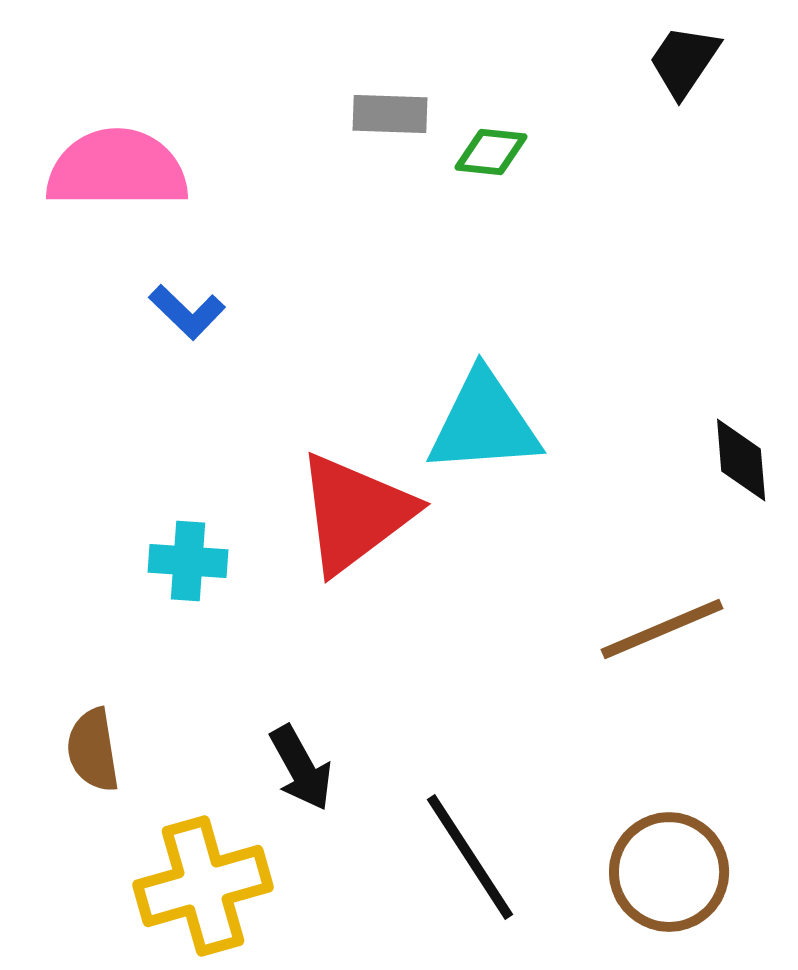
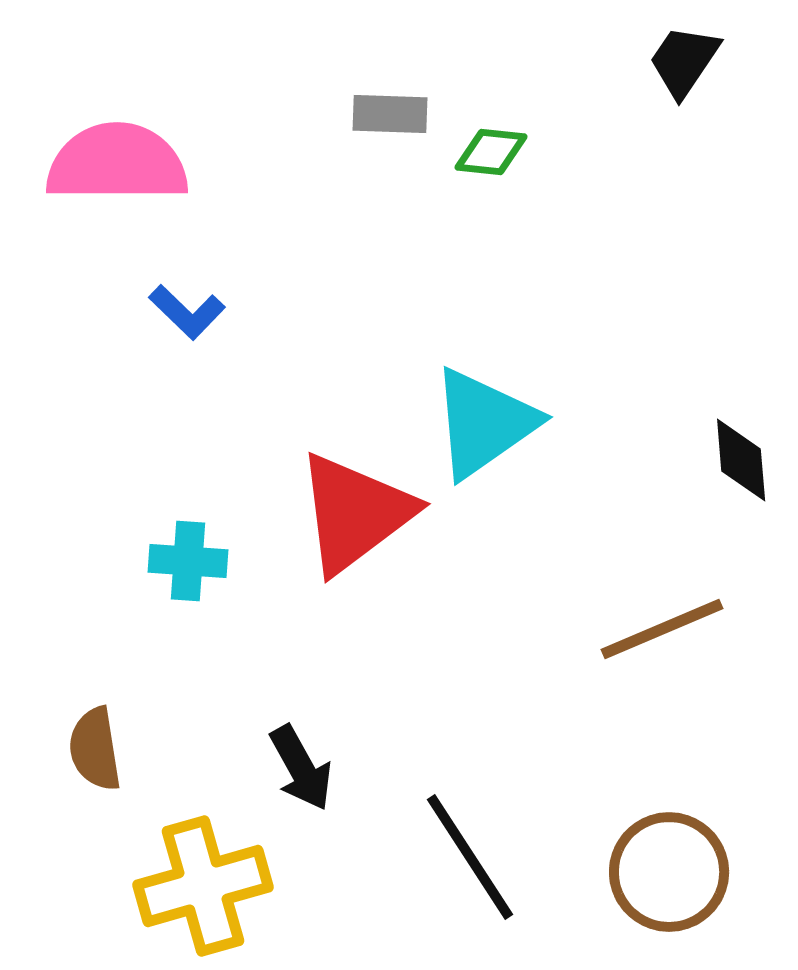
pink semicircle: moved 6 px up
cyan triangle: rotated 31 degrees counterclockwise
brown semicircle: moved 2 px right, 1 px up
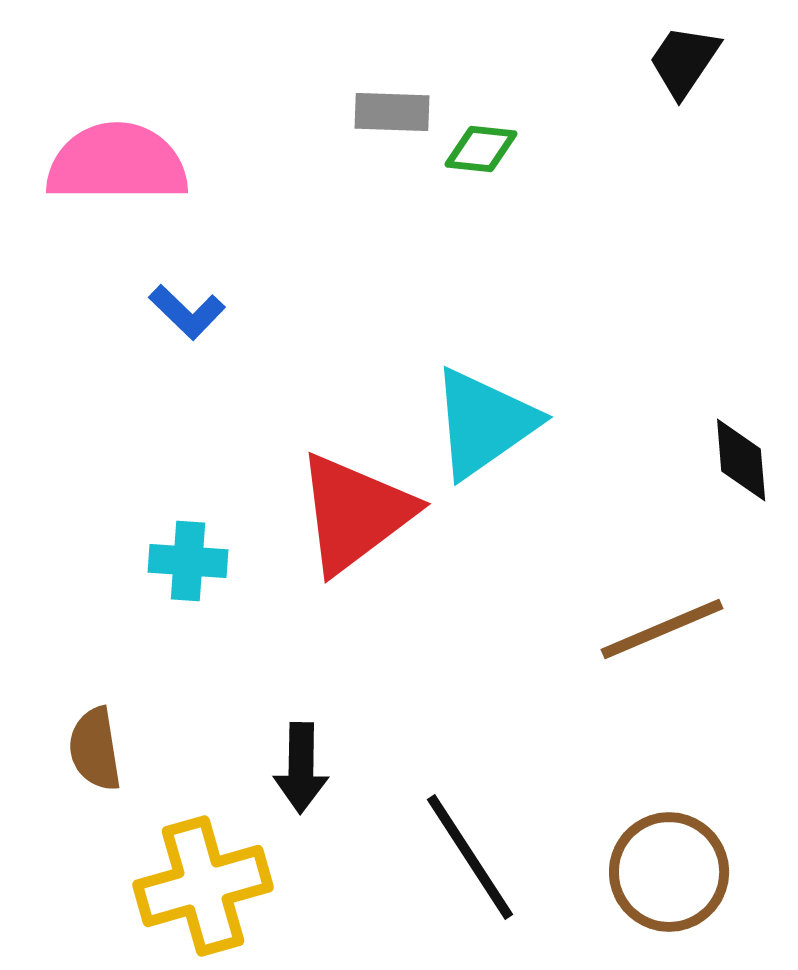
gray rectangle: moved 2 px right, 2 px up
green diamond: moved 10 px left, 3 px up
black arrow: rotated 30 degrees clockwise
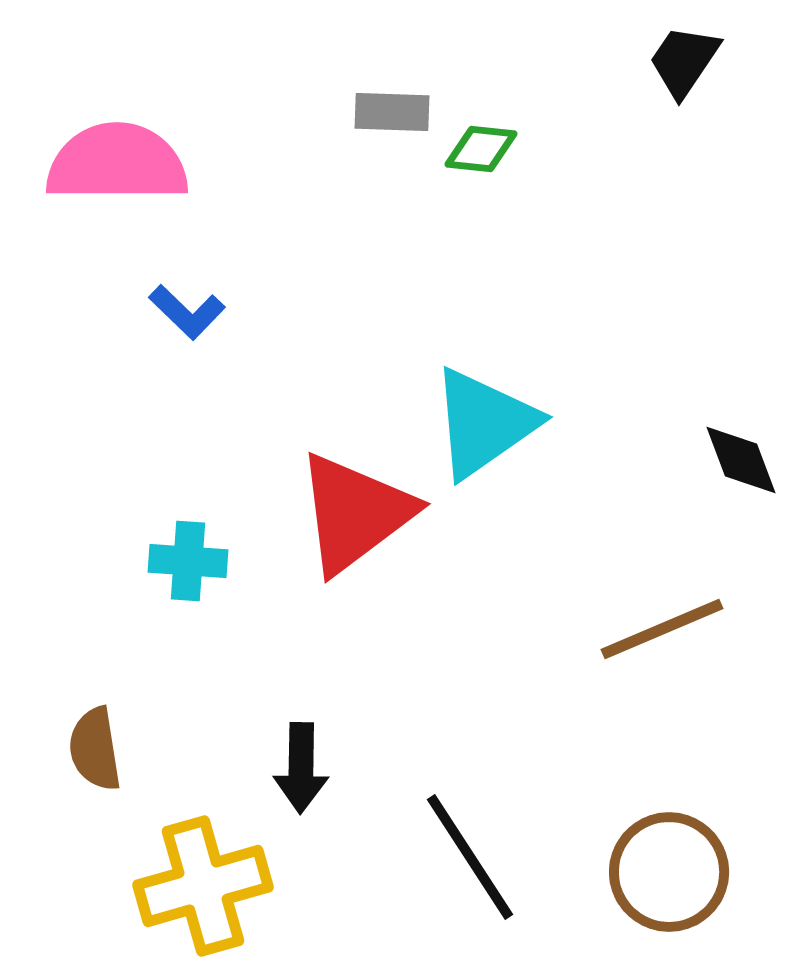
black diamond: rotated 16 degrees counterclockwise
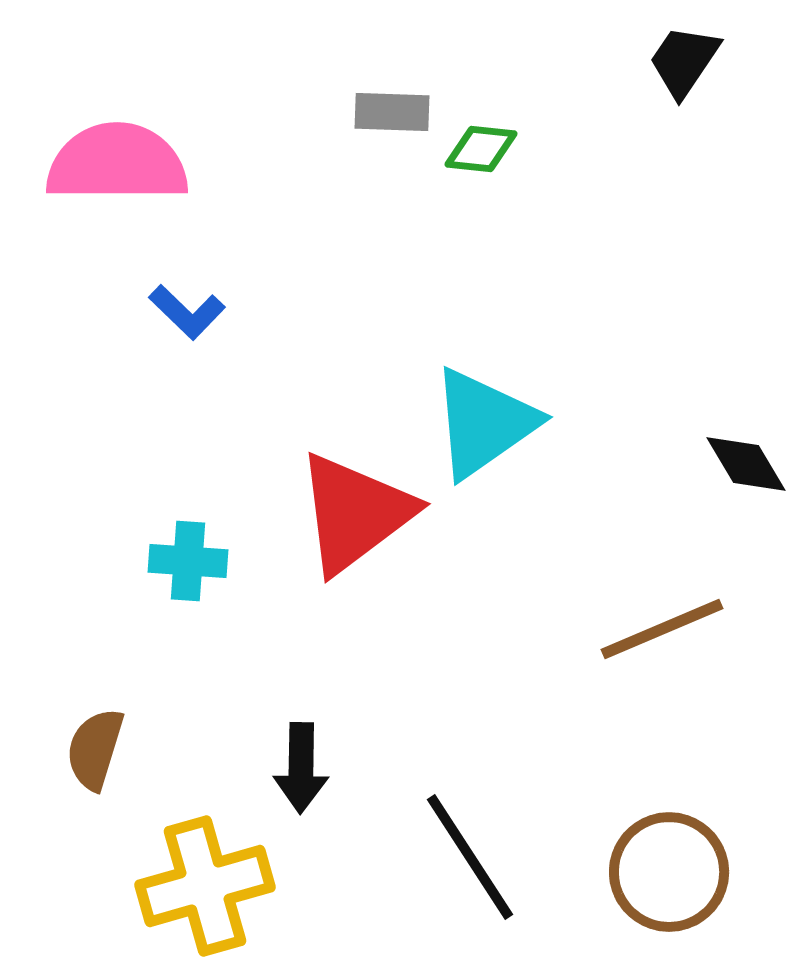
black diamond: moved 5 px right, 4 px down; rotated 10 degrees counterclockwise
brown semicircle: rotated 26 degrees clockwise
yellow cross: moved 2 px right
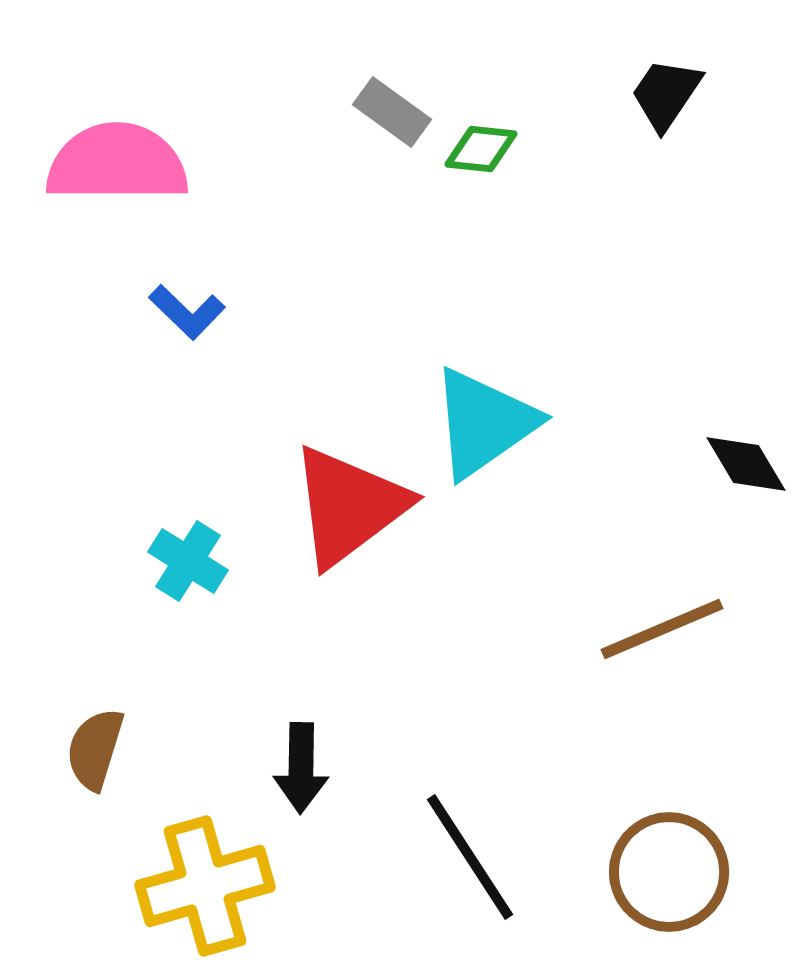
black trapezoid: moved 18 px left, 33 px down
gray rectangle: rotated 34 degrees clockwise
red triangle: moved 6 px left, 7 px up
cyan cross: rotated 28 degrees clockwise
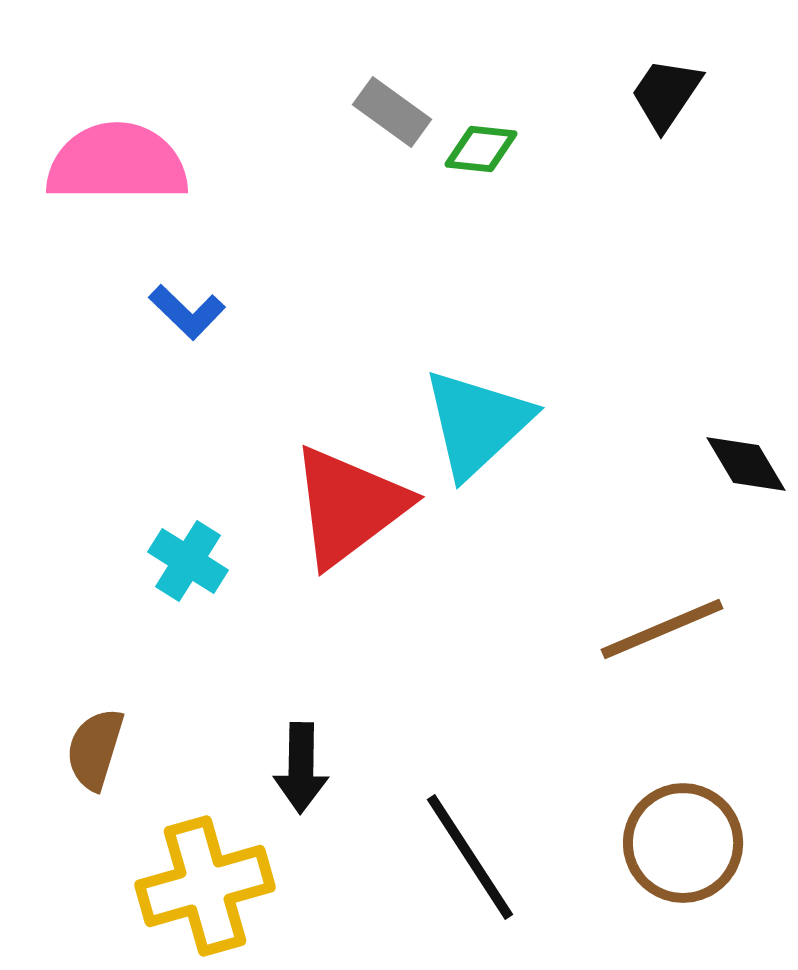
cyan triangle: moved 7 px left; rotated 8 degrees counterclockwise
brown circle: moved 14 px right, 29 px up
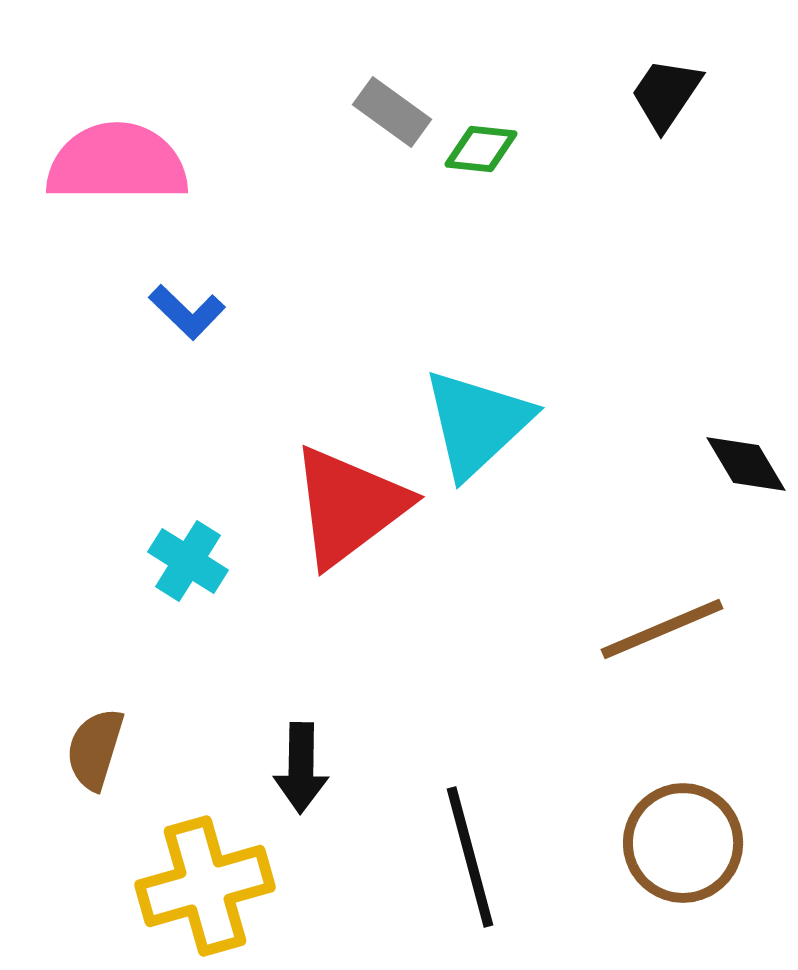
black line: rotated 18 degrees clockwise
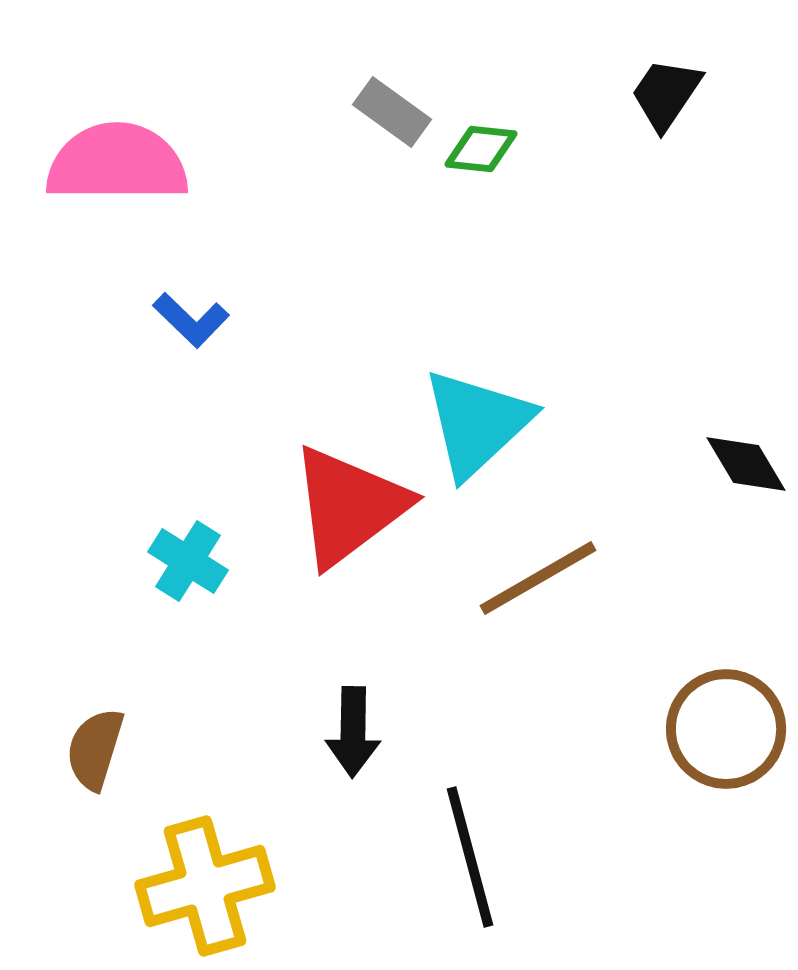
blue L-shape: moved 4 px right, 8 px down
brown line: moved 124 px left, 51 px up; rotated 7 degrees counterclockwise
black arrow: moved 52 px right, 36 px up
brown circle: moved 43 px right, 114 px up
